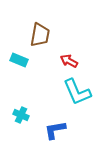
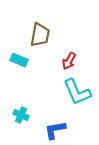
red arrow: rotated 90 degrees counterclockwise
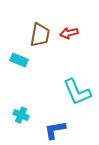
red arrow: moved 28 px up; rotated 48 degrees clockwise
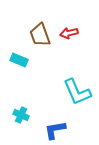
brown trapezoid: rotated 150 degrees clockwise
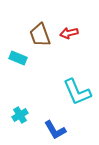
cyan rectangle: moved 1 px left, 2 px up
cyan cross: moved 1 px left; rotated 35 degrees clockwise
blue L-shape: rotated 110 degrees counterclockwise
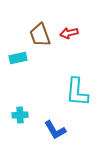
cyan rectangle: rotated 36 degrees counterclockwise
cyan L-shape: rotated 28 degrees clockwise
cyan cross: rotated 28 degrees clockwise
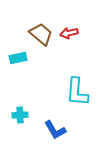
brown trapezoid: moved 1 px right, 1 px up; rotated 150 degrees clockwise
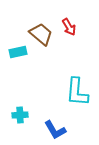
red arrow: moved 6 px up; rotated 108 degrees counterclockwise
cyan rectangle: moved 6 px up
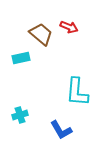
red arrow: rotated 36 degrees counterclockwise
cyan rectangle: moved 3 px right, 6 px down
cyan cross: rotated 14 degrees counterclockwise
blue L-shape: moved 6 px right
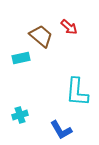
red arrow: rotated 18 degrees clockwise
brown trapezoid: moved 2 px down
